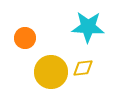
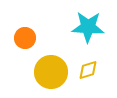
yellow diamond: moved 5 px right, 2 px down; rotated 10 degrees counterclockwise
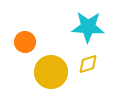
orange circle: moved 4 px down
yellow diamond: moved 6 px up
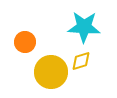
cyan star: moved 4 px left
yellow diamond: moved 7 px left, 3 px up
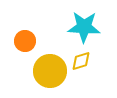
orange circle: moved 1 px up
yellow circle: moved 1 px left, 1 px up
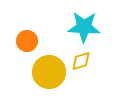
orange circle: moved 2 px right
yellow circle: moved 1 px left, 1 px down
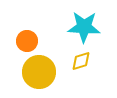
yellow circle: moved 10 px left
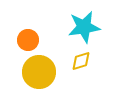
cyan star: rotated 12 degrees counterclockwise
orange circle: moved 1 px right, 1 px up
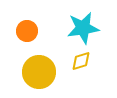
cyan star: moved 1 px left, 1 px down
orange circle: moved 1 px left, 9 px up
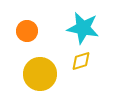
cyan star: rotated 20 degrees clockwise
yellow circle: moved 1 px right, 2 px down
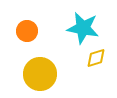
yellow diamond: moved 15 px right, 3 px up
